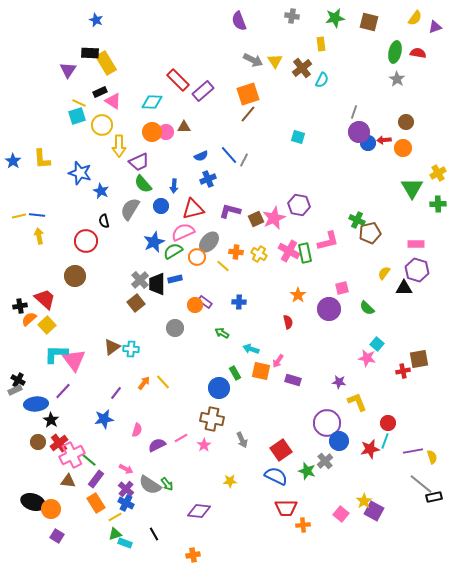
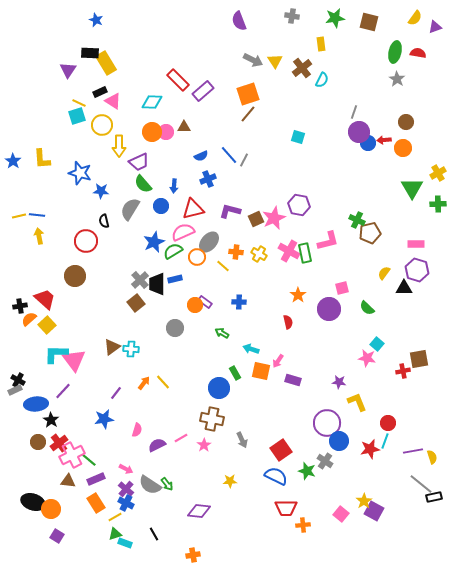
blue star at (101, 191): rotated 21 degrees counterclockwise
gray cross at (325, 461): rotated 14 degrees counterclockwise
purple rectangle at (96, 479): rotated 30 degrees clockwise
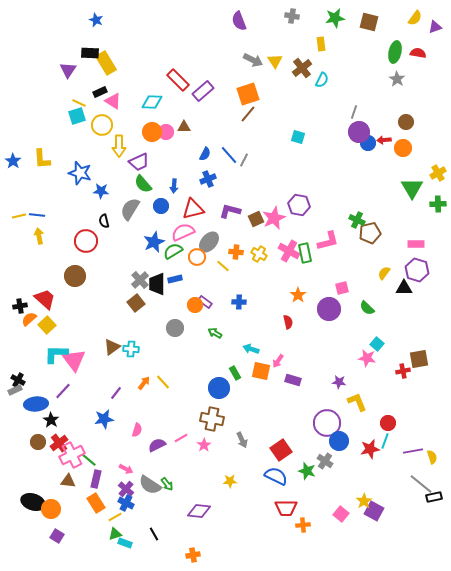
blue semicircle at (201, 156): moved 4 px right, 2 px up; rotated 40 degrees counterclockwise
green arrow at (222, 333): moved 7 px left
purple rectangle at (96, 479): rotated 54 degrees counterclockwise
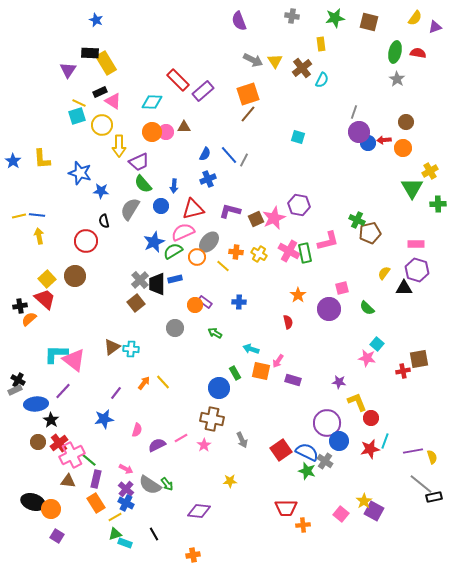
yellow cross at (438, 173): moved 8 px left, 2 px up
yellow square at (47, 325): moved 46 px up
pink triangle at (74, 360): rotated 15 degrees counterclockwise
red circle at (388, 423): moved 17 px left, 5 px up
blue semicircle at (276, 476): moved 31 px right, 24 px up
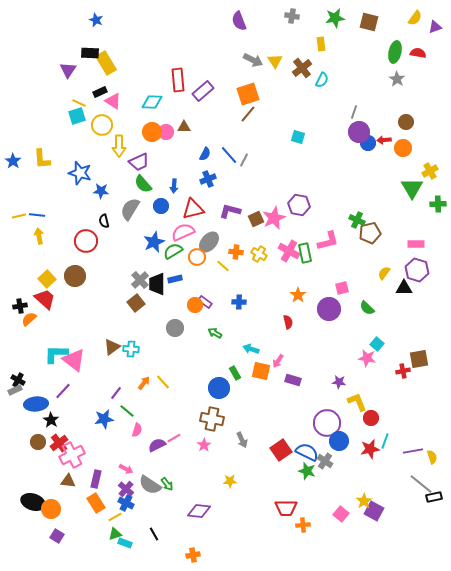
red rectangle at (178, 80): rotated 40 degrees clockwise
pink line at (181, 438): moved 7 px left
green line at (89, 460): moved 38 px right, 49 px up
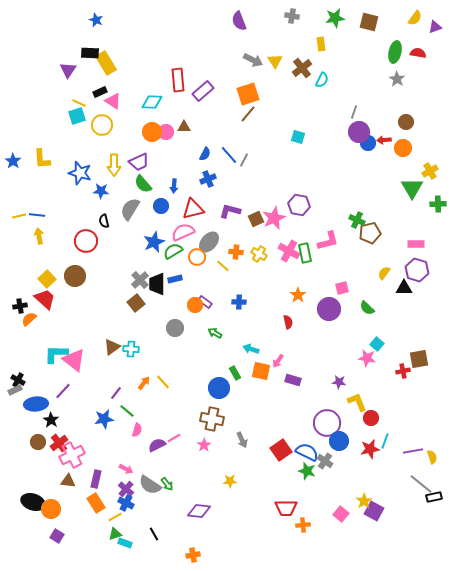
yellow arrow at (119, 146): moved 5 px left, 19 px down
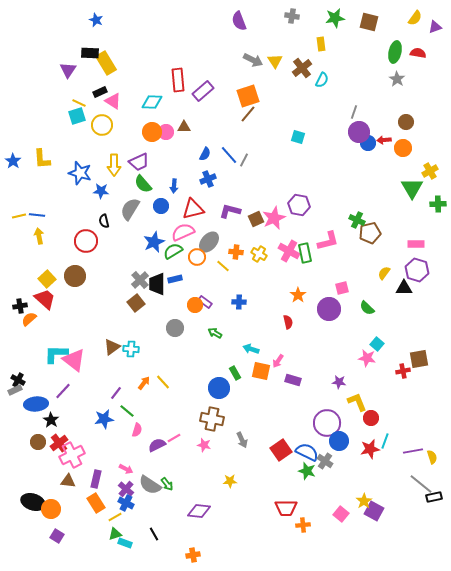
orange square at (248, 94): moved 2 px down
pink star at (204, 445): rotated 24 degrees counterclockwise
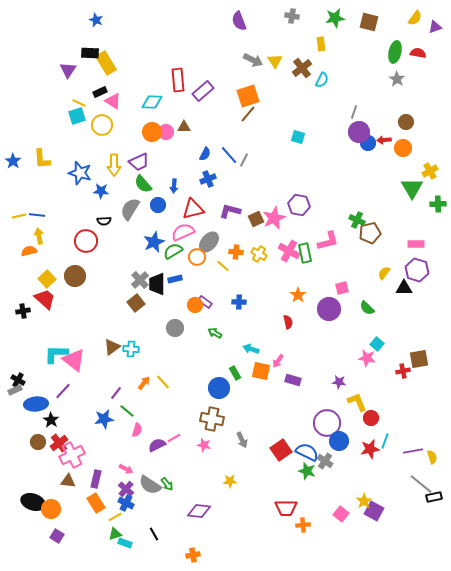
blue circle at (161, 206): moved 3 px left, 1 px up
black semicircle at (104, 221): rotated 80 degrees counterclockwise
black cross at (20, 306): moved 3 px right, 5 px down
orange semicircle at (29, 319): moved 68 px up; rotated 28 degrees clockwise
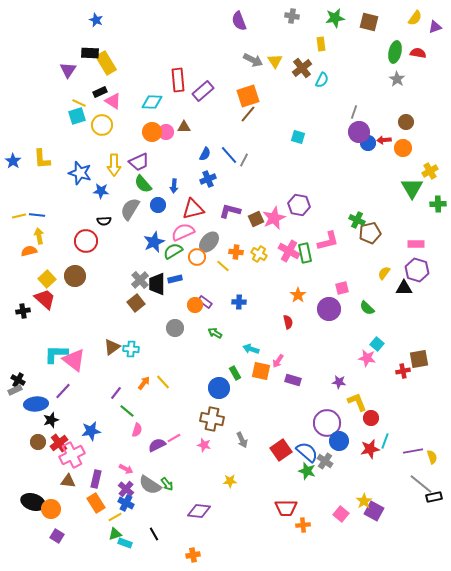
blue star at (104, 419): moved 13 px left, 12 px down
black star at (51, 420): rotated 21 degrees clockwise
blue semicircle at (307, 452): rotated 15 degrees clockwise
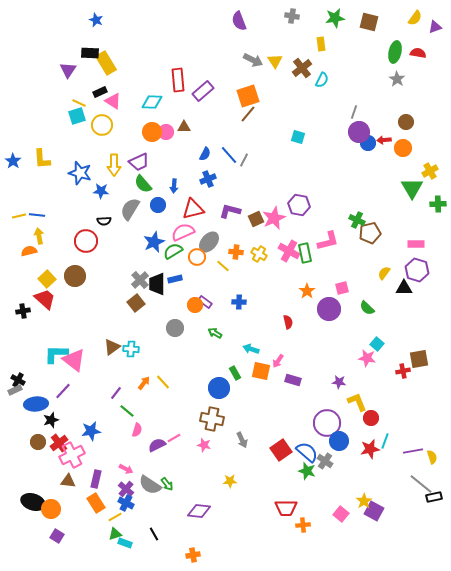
orange star at (298, 295): moved 9 px right, 4 px up
